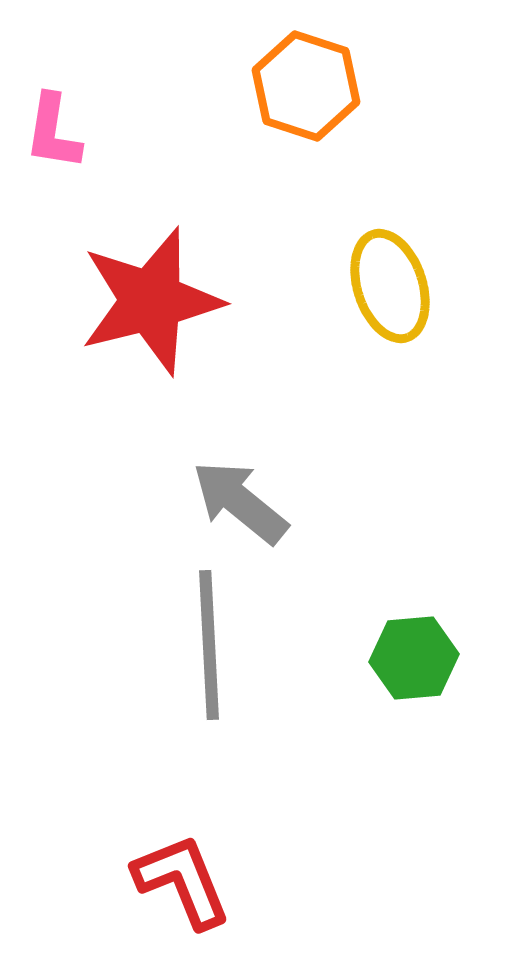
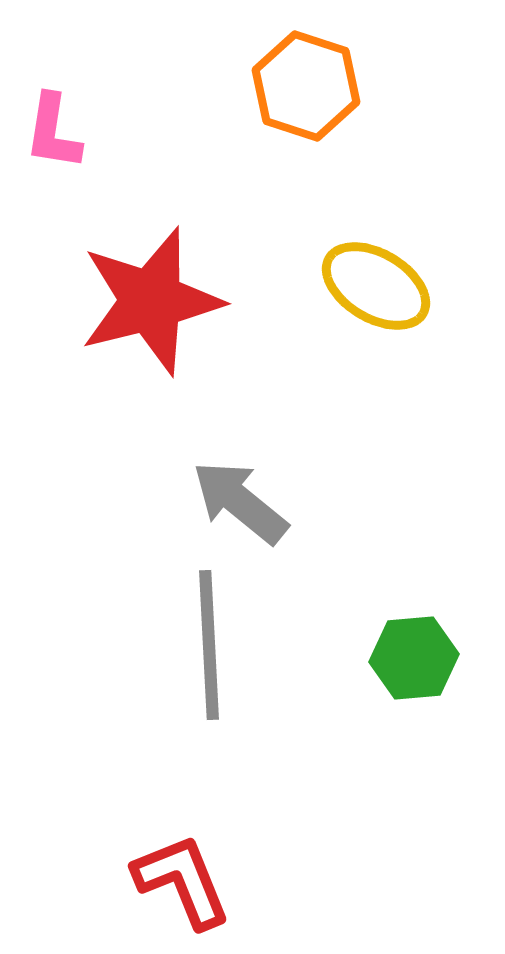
yellow ellipse: moved 14 px left; rotated 41 degrees counterclockwise
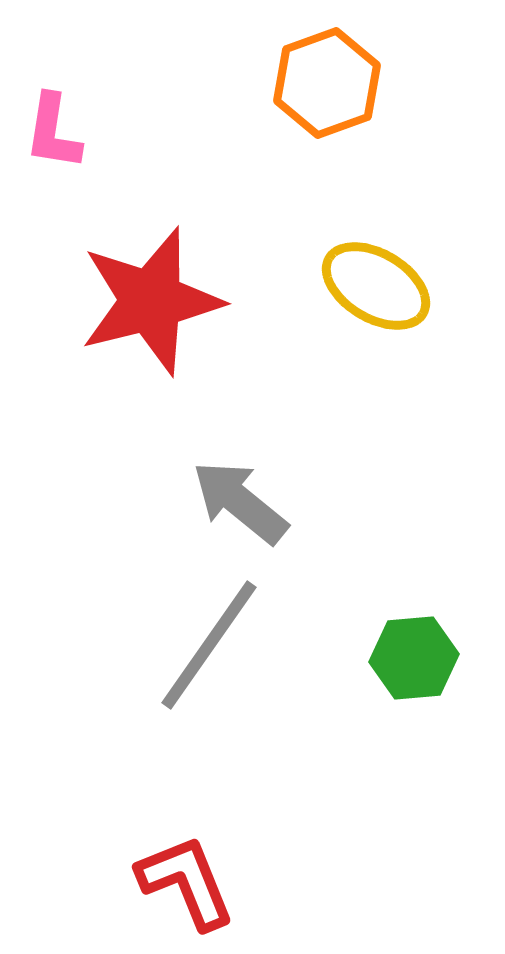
orange hexagon: moved 21 px right, 3 px up; rotated 22 degrees clockwise
gray line: rotated 38 degrees clockwise
red L-shape: moved 4 px right, 1 px down
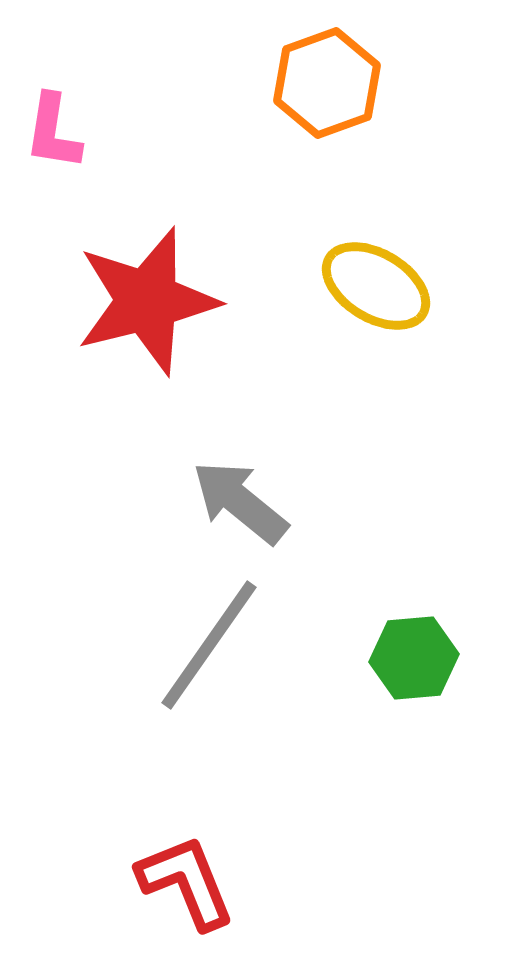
red star: moved 4 px left
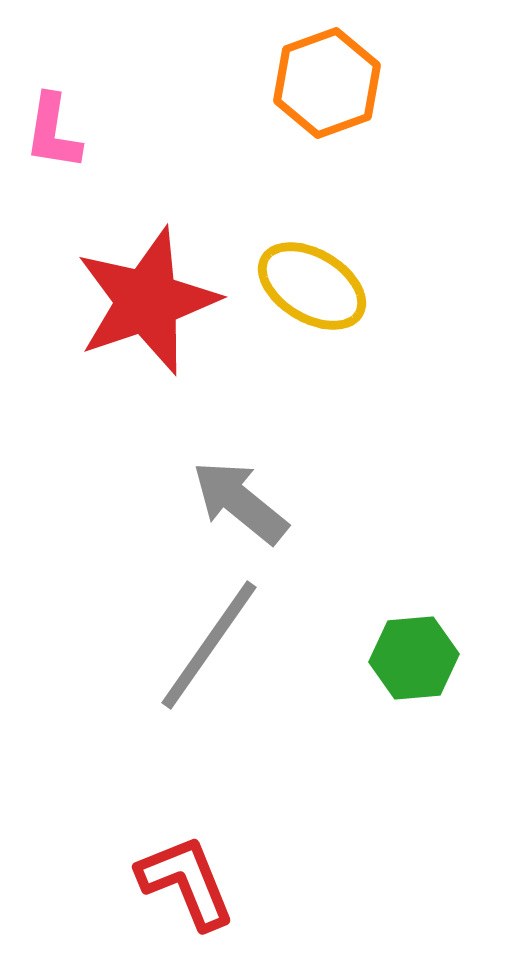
yellow ellipse: moved 64 px left
red star: rotated 5 degrees counterclockwise
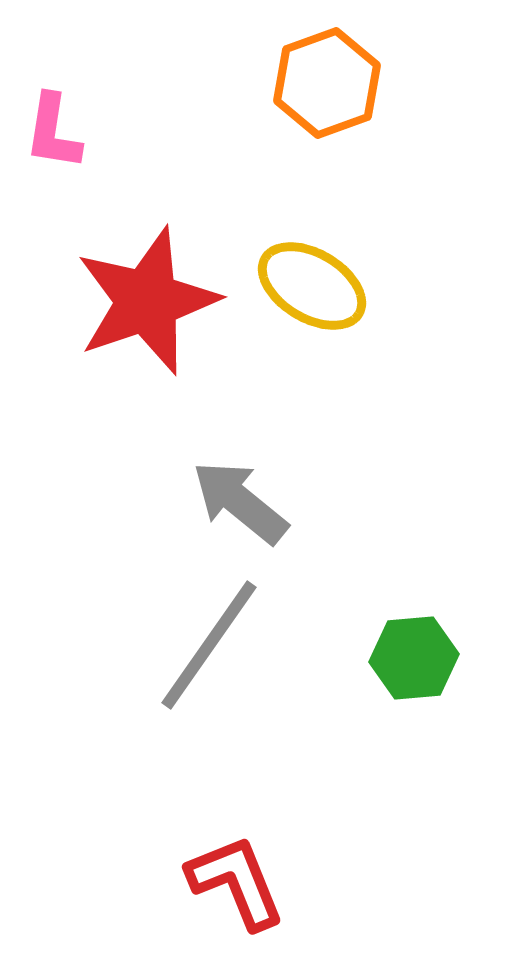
red L-shape: moved 50 px right
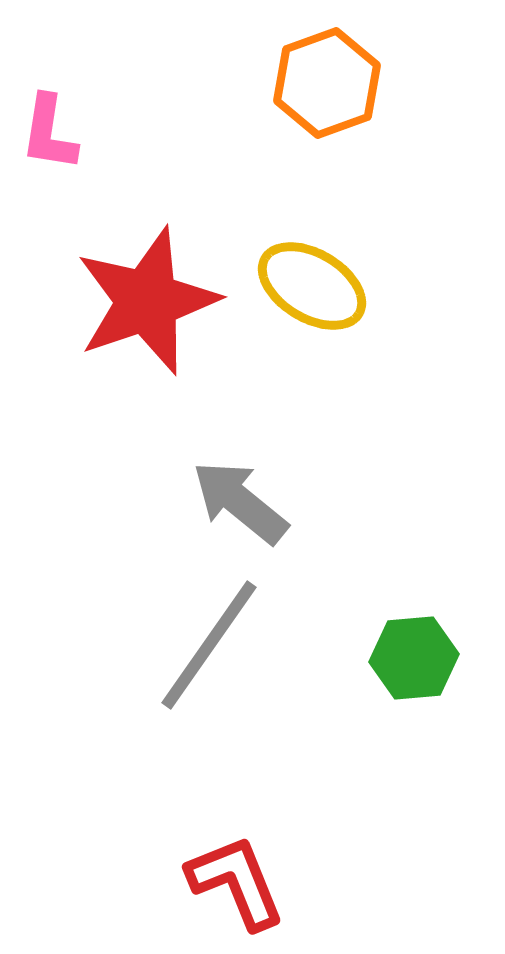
pink L-shape: moved 4 px left, 1 px down
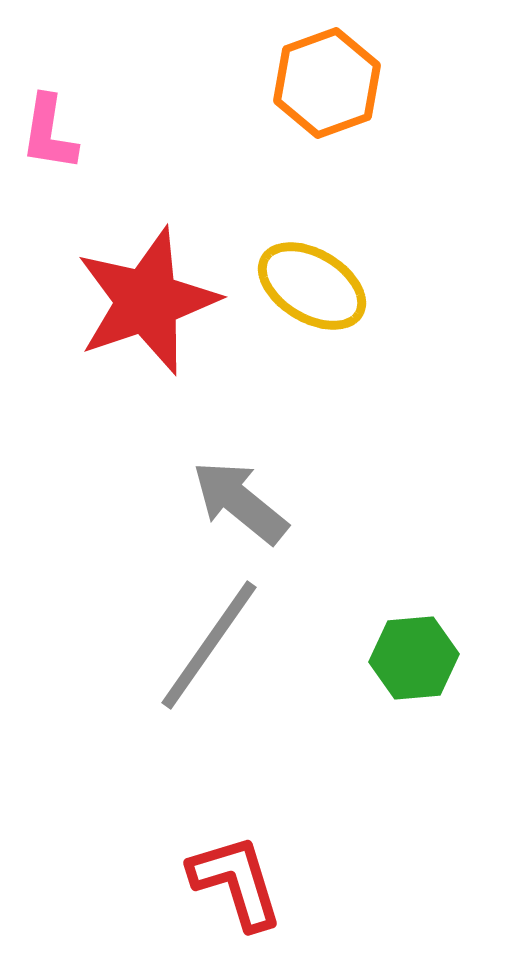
red L-shape: rotated 5 degrees clockwise
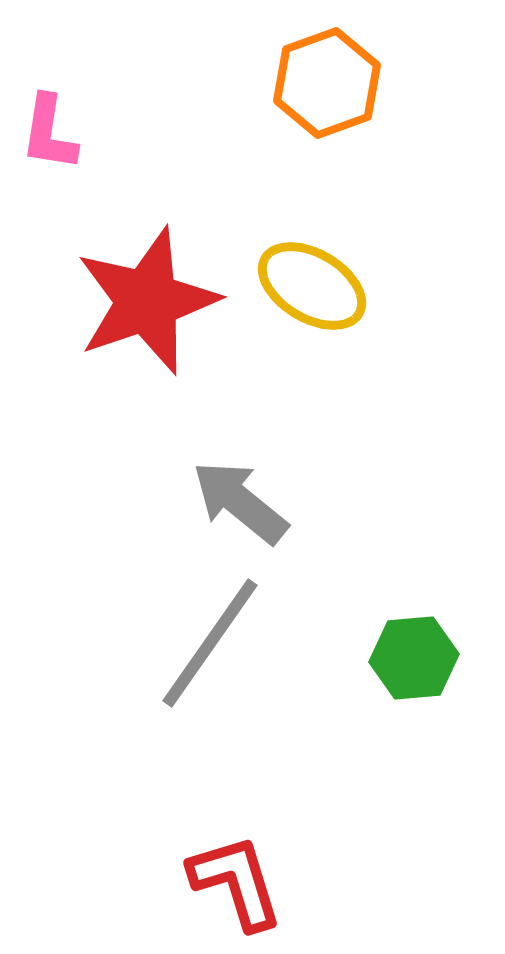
gray line: moved 1 px right, 2 px up
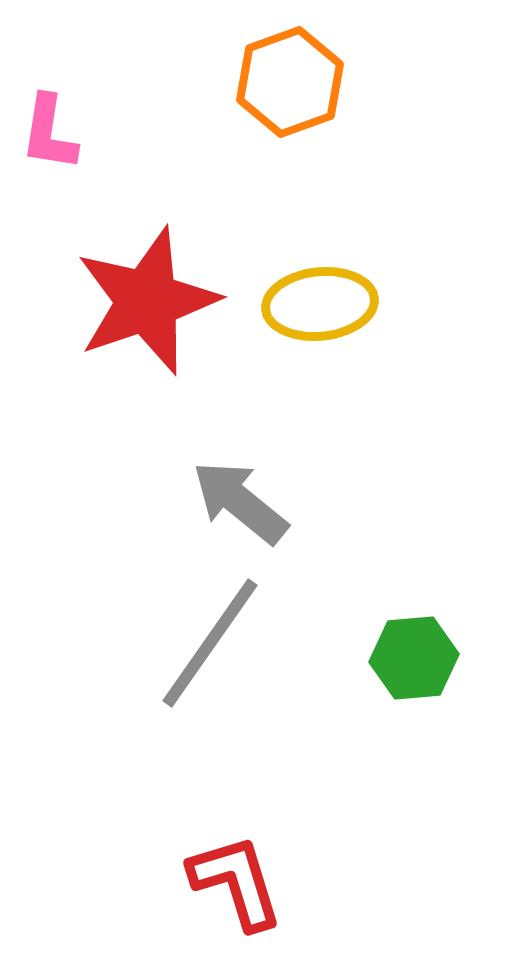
orange hexagon: moved 37 px left, 1 px up
yellow ellipse: moved 8 px right, 18 px down; rotated 37 degrees counterclockwise
